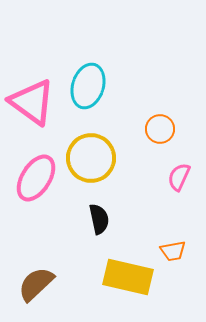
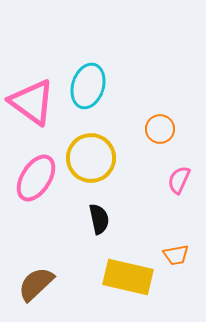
pink semicircle: moved 3 px down
orange trapezoid: moved 3 px right, 4 px down
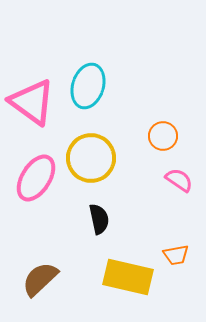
orange circle: moved 3 px right, 7 px down
pink semicircle: rotated 100 degrees clockwise
brown semicircle: moved 4 px right, 5 px up
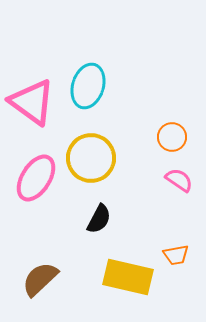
orange circle: moved 9 px right, 1 px down
black semicircle: rotated 40 degrees clockwise
